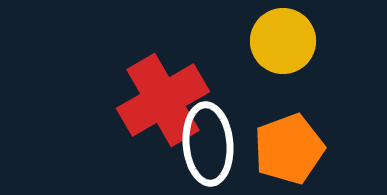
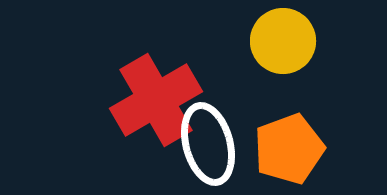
red cross: moved 7 px left
white ellipse: rotated 10 degrees counterclockwise
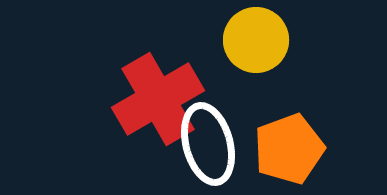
yellow circle: moved 27 px left, 1 px up
red cross: moved 2 px right, 1 px up
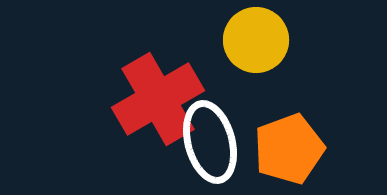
white ellipse: moved 2 px right, 2 px up
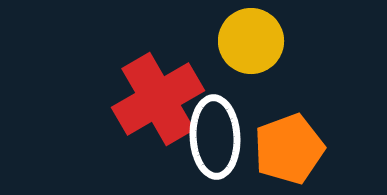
yellow circle: moved 5 px left, 1 px down
white ellipse: moved 5 px right, 5 px up; rotated 12 degrees clockwise
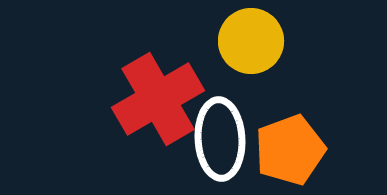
white ellipse: moved 5 px right, 2 px down
orange pentagon: moved 1 px right, 1 px down
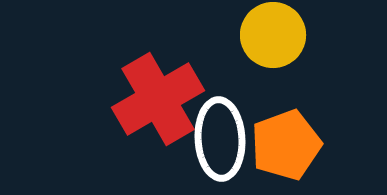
yellow circle: moved 22 px right, 6 px up
orange pentagon: moved 4 px left, 5 px up
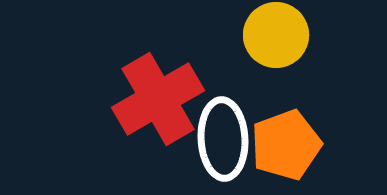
yellow circle: moved 3 px right
white ellipse: moved 3 px right
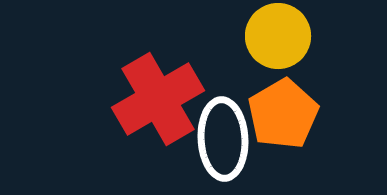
yellow circle: moved 2 px right, 1 px down
orange pentagon: moved 3 px left, 31 px up; rotated 10 degrees counterclockwise
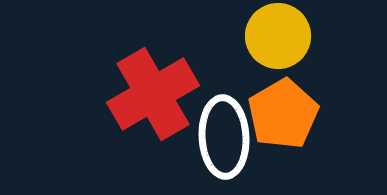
red cross: moved 5 px left, 5 px up
white ellipse: moved 1 px right, 2 px up
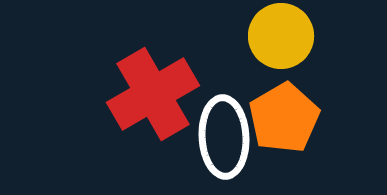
yellow circle: moved 3 px right
orange pentagon: moved 1 px right, 4 px down
